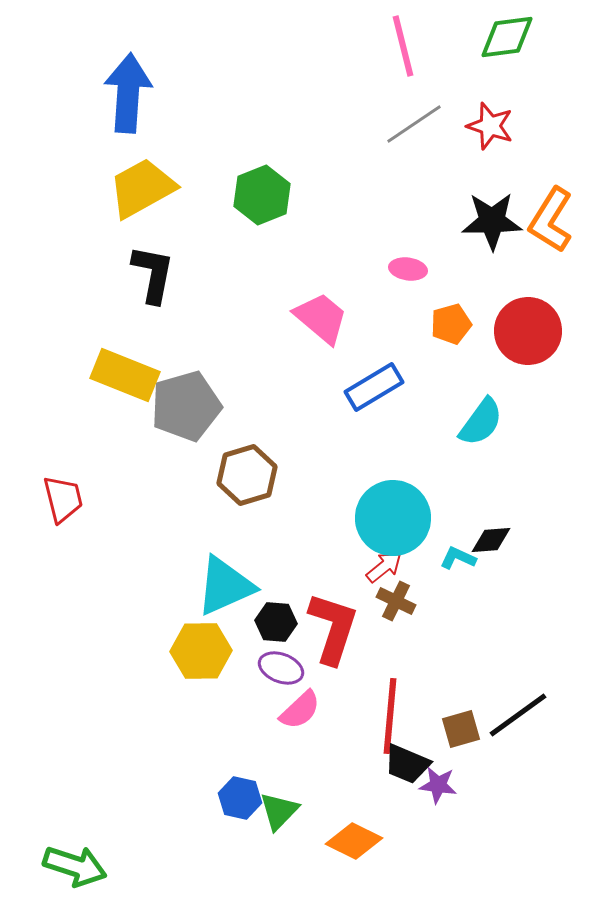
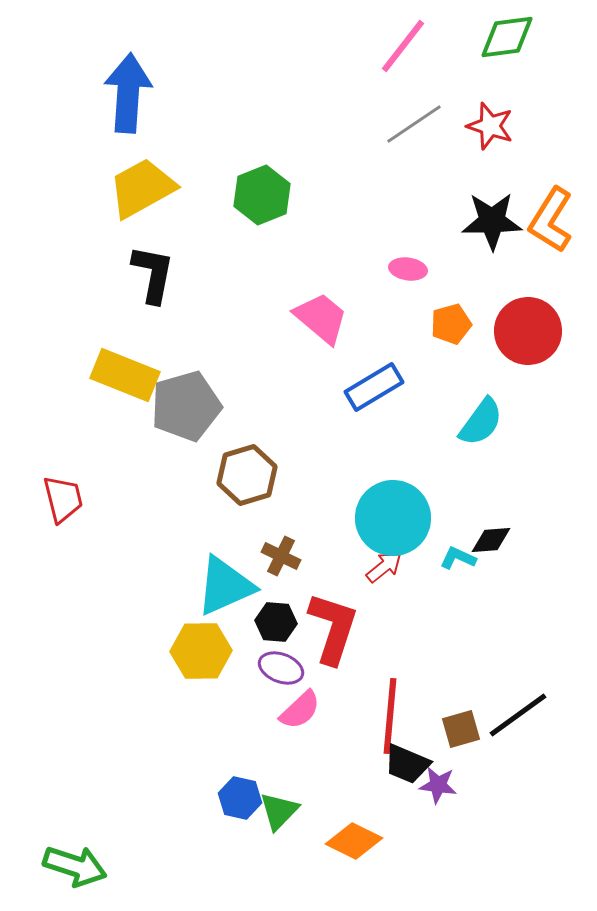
pink line: rotated 52 degrees clockwise
brown cross: moved 115 px left, 45 px up
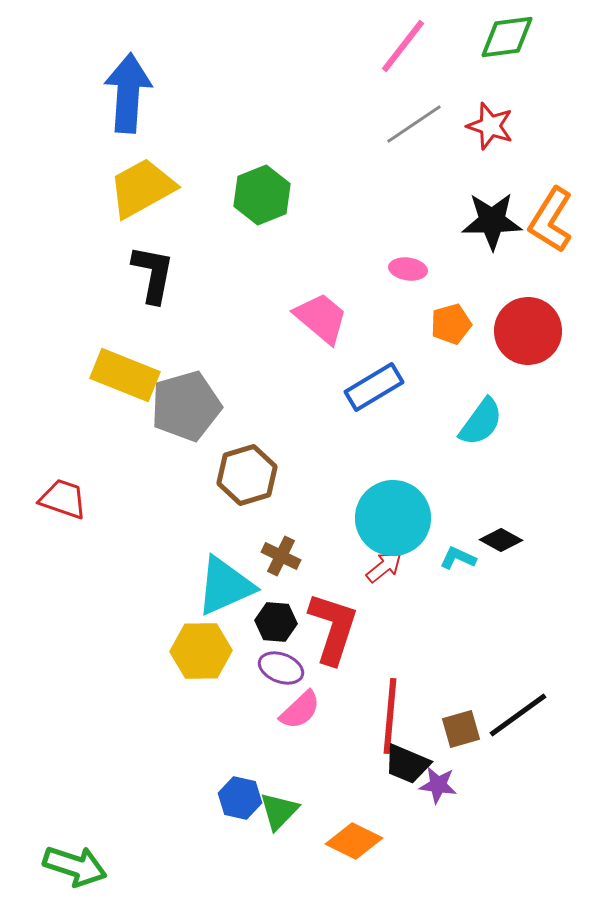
red trapezoid: rotated 57 degrees counterclockwise
black diamond: moved 10 px right; rotated 33 degrees clockwise
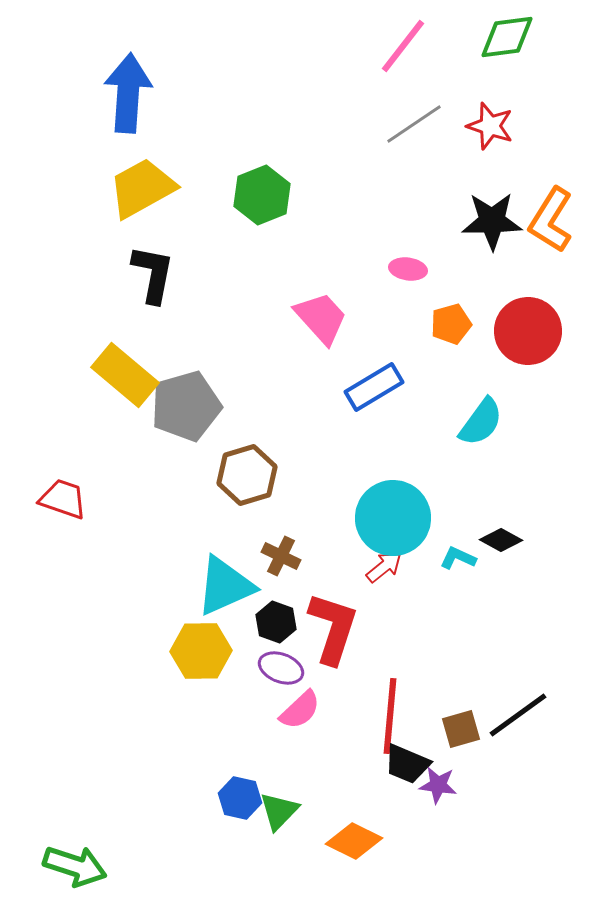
pink trapezoid: rotated 8 degrees clockwise
yellow rectangle: rotated 18 degrees clockwise
black hexagon: rotated 15 degrees clockwise
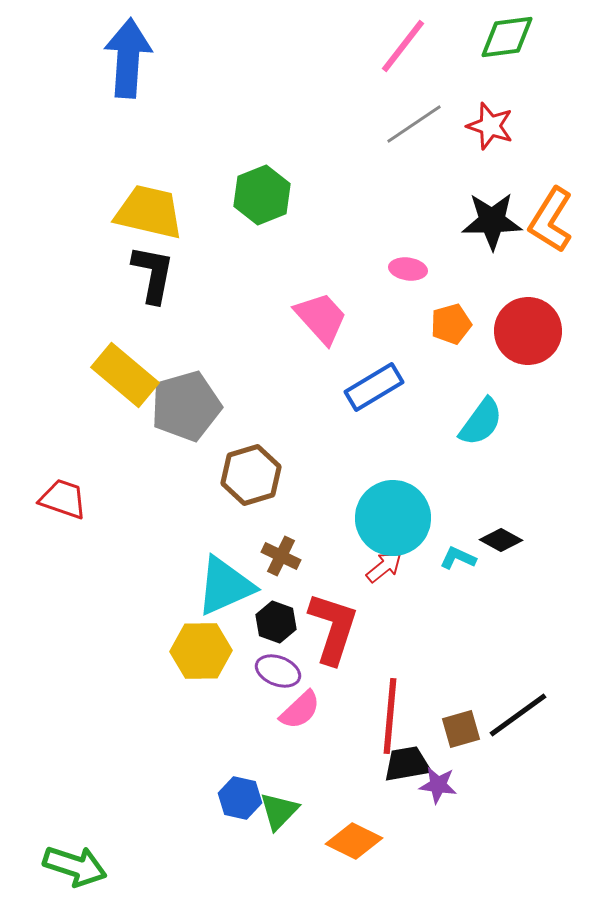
blue arrow: moved 35 px up
yellow trapezoid: moved 7 px right, 24 px down; rotated 42 degrees clockwise
brown hexagon: moved 4 px right
purple ellipse: moved 3 px left, 3 px down
black trapezoid: rotated 147 degrees clockwise
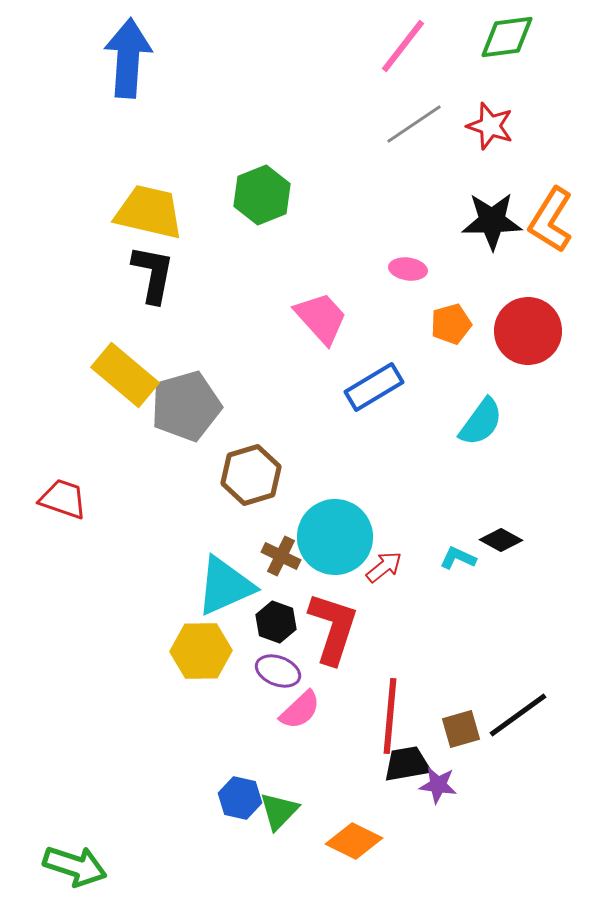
cyan circle: moved 58 px left, 19 px down
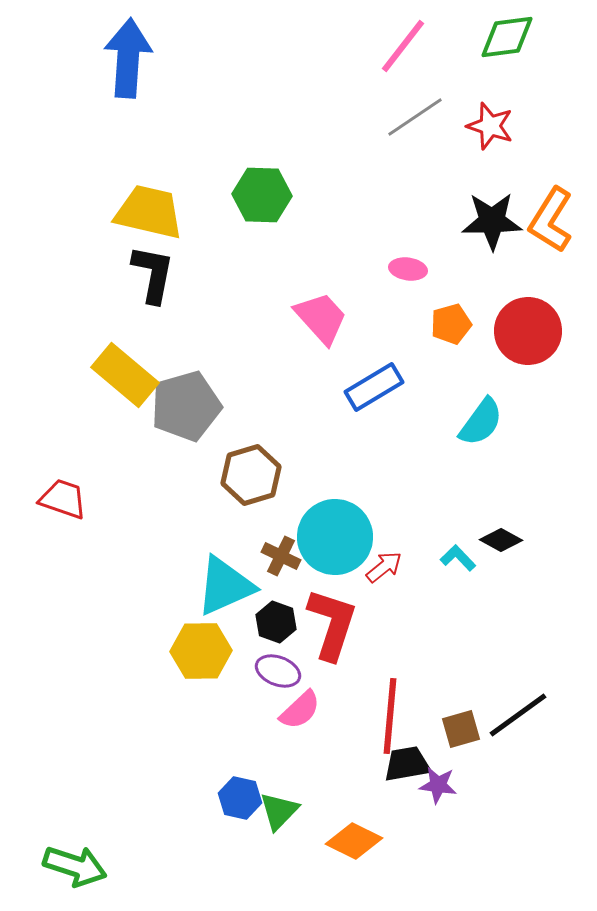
gray line: moved 1 px right, 7 px up
green hexagon: rotated 24 degrees clockwise
cyan L-shape: rotated 21 degrees clockwise
red L-shape: moved 1 px left, 4 px up
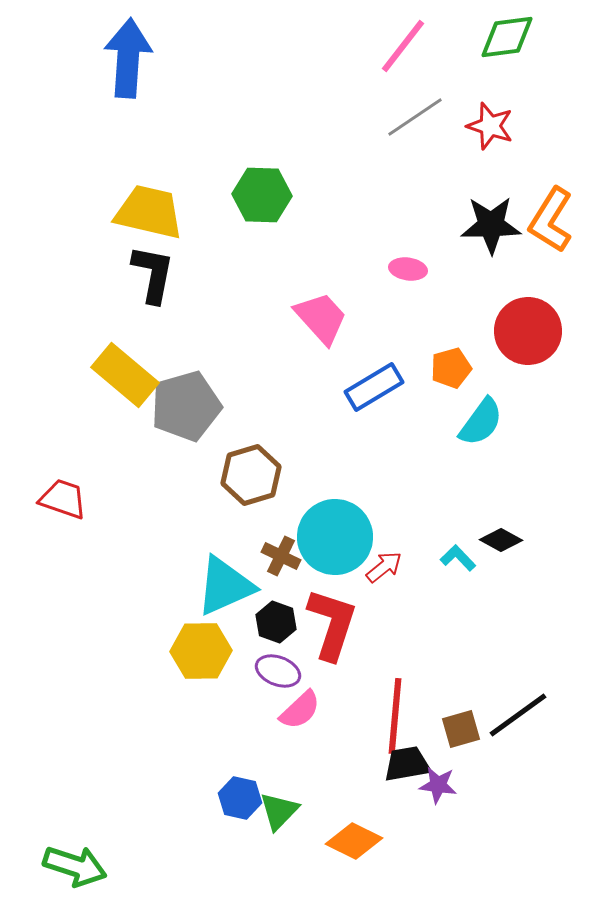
black star: moved 1 px left, 4 px down
orange pentagon: moved 44 px down
red line: moved 5 px right
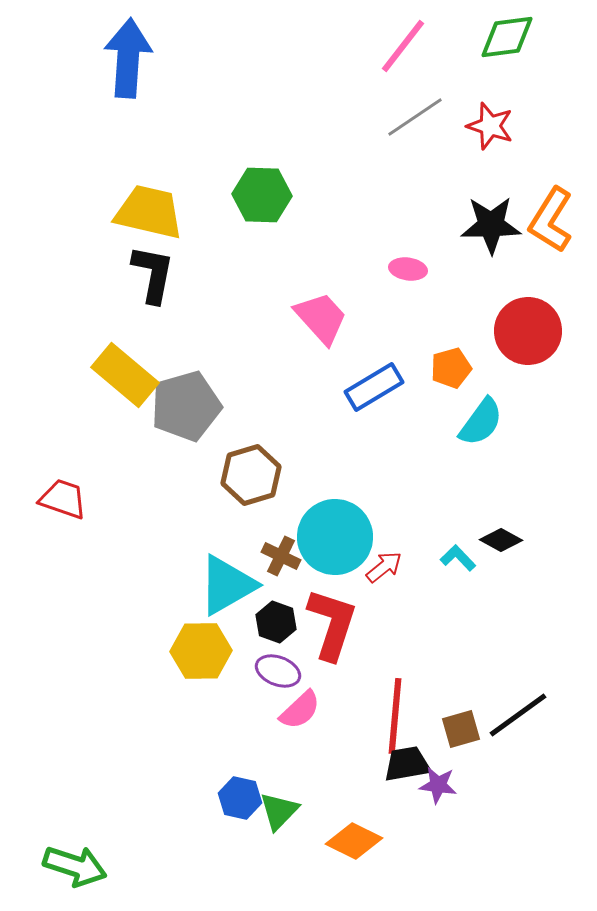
cyan triangle: moved 2 px right, 1 px up; rotated 6 degrees counterclockwise
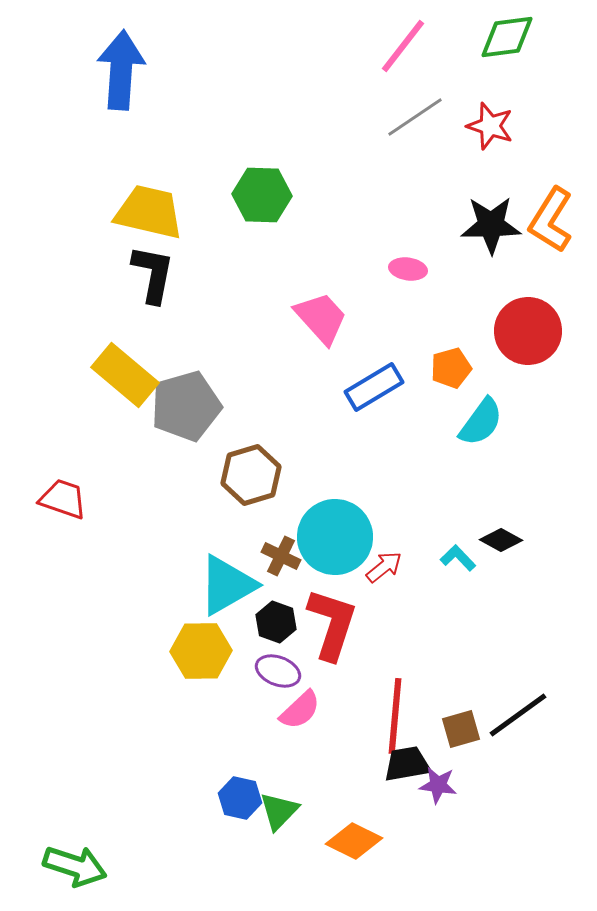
blue arrow: moved 7 px left, 12 px down
